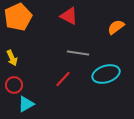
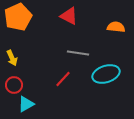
orange semicircle: rotated 42 degrees clockwise
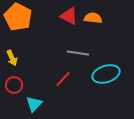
orange pentagon: rotated 20 degrees counterclockwise
orange semicircle: moved 23 px left, 9 px up
cyan triangle: moved 8 px right; rotated 18 degrees counterclockwise
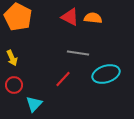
red triangle: moved 1 px right, 1 px down
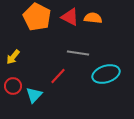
orange pentagon: moved 19 px right
yellow arrow: moved 1 px right, 1 px up; rotated 63 degrees clockwise
red line: moved 5 px left, 3 px up
red circle: moved 1 px left, 1 px down
cyan triangle: moved 9 px up
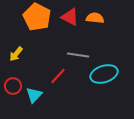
orange semicircle: moved 2 px right
gray line: moved 2 px down
yellow arrow: moved 3 px right, 3 px up
cyan ellipse: moved 2 px left
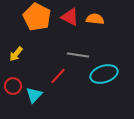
orange semicircle: moved 1 px down
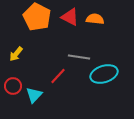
gray line: moved 1 px right, 2 px down
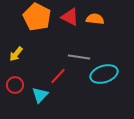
red circle: moved 2 px right, 1 px up
cyan triangle: moved 6 px right
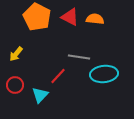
cyan ellipse: rotated 12 degrees clockwise
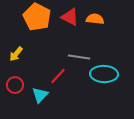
cyan ellipse: rotated 8 degrees clockwise
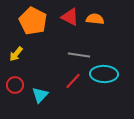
orange pentagon: moved 4 px left, 4 px down
gray line: moved 2 px up
red line: moved 15 px right, 5 px down
